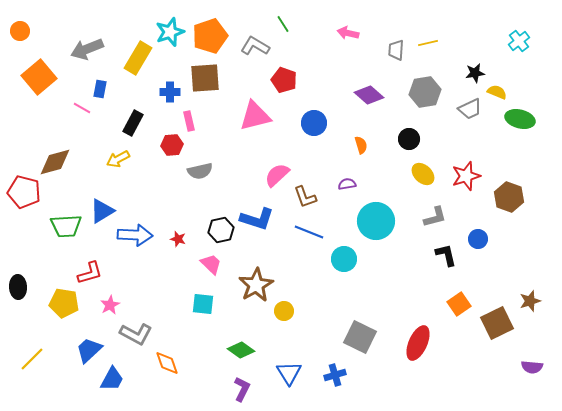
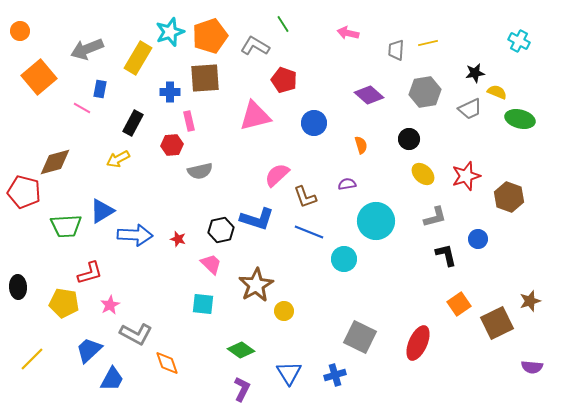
cyan cross at (519, 41): rotated 25 degrees counterclockwise
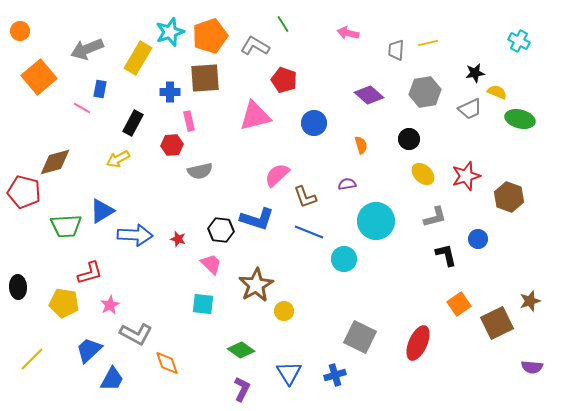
black hexagon at (221, 230): rotated 20 degrees clockwise
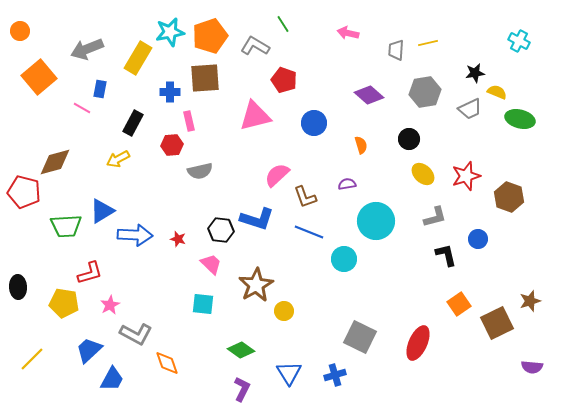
cyan star at (170, 32): rotated 8 degrees clockwise
